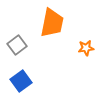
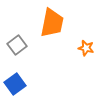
orange star: rotated 21 degrees clockwise
blue square: moved 6 px left, 3 px down
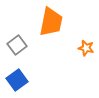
orange trapezoid: moved 1 px left, 1 px up
blue square: moved 2 px right, 4 px up
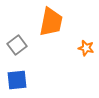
blue square: rotated 30 degrees clockwise
